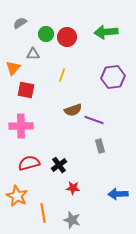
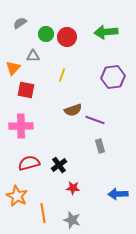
gray triangle: moved 2 px down
purple line: moved 1 px right
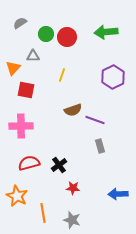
purple hexagon: rotated 20 degrees counterclockwise
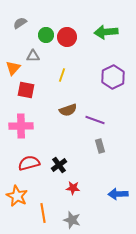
green circle: moved 1 px down
brown semicircle: moved 5 px left
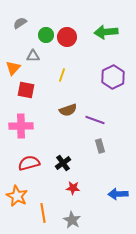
black cross: moved 4 px right, 2 px up
gray star: rotated 12 degrees clockwise
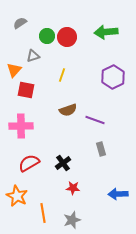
green circle: moved 1 px right, 1 px down
gray triangle: rotated 16 degrees counterclockwise
orange triangle: moved 1 px right, 2 px down
gray rectangle: moved 1 px right, 3 px down
red semicircle: rotated 15 degrees counterclockwise
gray star: rotated 24 degrees clockwise
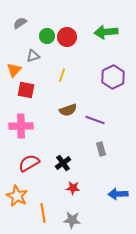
gray star: rotated 24 degrees clockwise
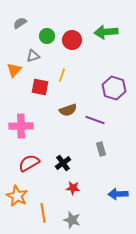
red circle: moved 5 px right, 3 px down
purple hexagon: moved 1 px right, 11 px down; rotated 15 degrees counterclockwise
red square: moved 14 px right, 3 px up
gray star: rotated 12 degrees clockwise
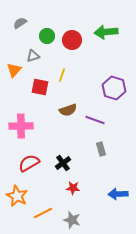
orange line: rotated 72 degrees clockwise
